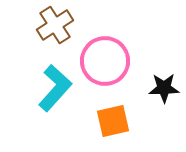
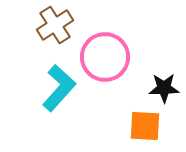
pink circle: moved 4 px up
cyan L-shape: moved 4 px right
orange square: moved 32 px right, 5 px down; rotated 16 degrees clockwise
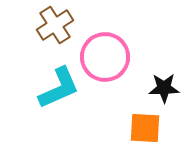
cyan L-shape: rotated 24 degrees clockwise
orange square: moved 2 px down
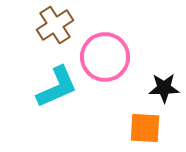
cyan L-shape: moved 2 px left, 1 px up
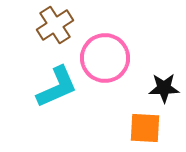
pink circle: moved 1 px down
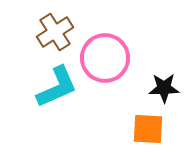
brown cross: moved 7 px down
orange square: moved 3 px right, 1 px down
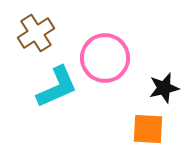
brown cross: moved 19 px left, 1 px down
black star: rotated 12 degrees counterclockwise
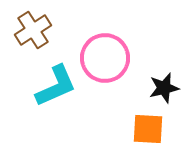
brown cross: moved 3 px left, 3 px up
cyan L-shape: moved 1 px left, 1 px up
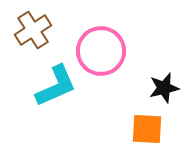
pink circle: moved 4 px left, 7 px up
orange square: moved 1 px left
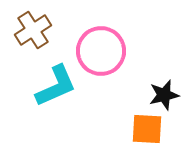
black star: moved 7 px down
